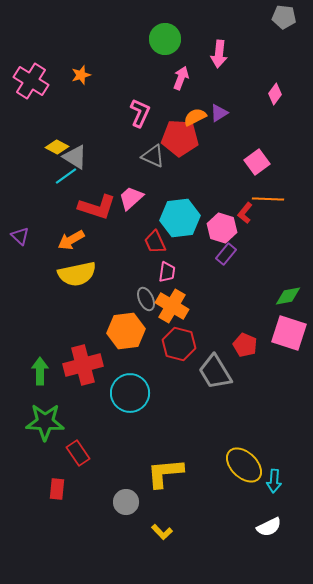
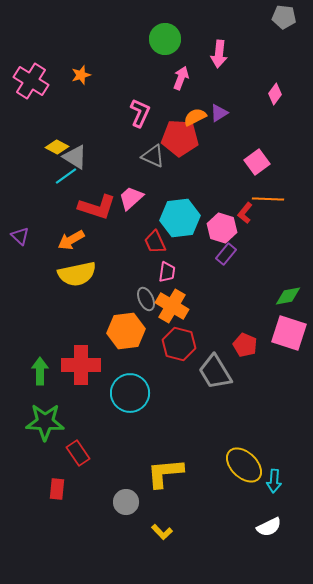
red cross at (83, 365): moved 2 px left; rotated 15 degrees clockwise
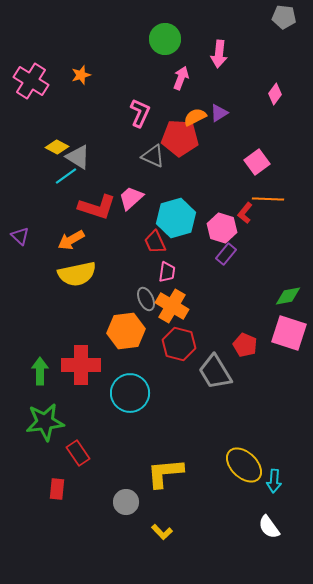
gray triangle at (75, 157): moved 3 px right
cyan hexagon at (180, 218): moved 4 px left; rotated 9 degrees counterclockwise
green star at (45, 422): rotated 9 degrees counterclockwise
white semicircle at (269, 527): rotated 80 degrees clockwise
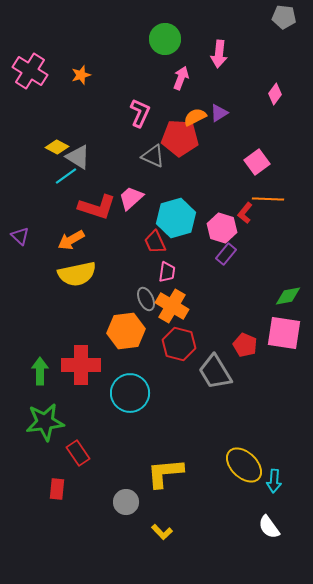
pink cross at (31, 81): moved 1 px left, 10 px up
pink square at (289, 333): moved 5 px left; rotated 9 degrees counterclockwise
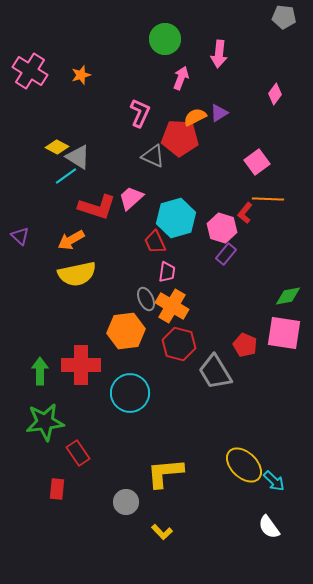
cyan arrow at (274, 481): rotated 50 degrees counterclockwise
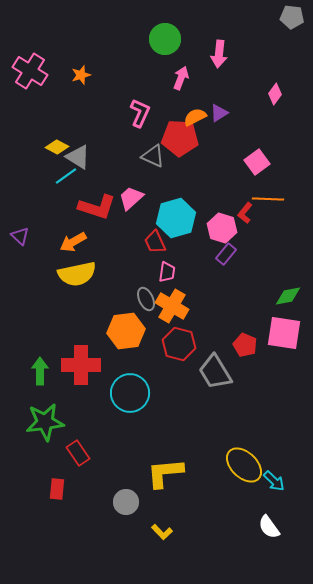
gray pentagon at (284, 17): moved 8 px right
orange arrow at (71, 240): moved 2 px right, 2 px down
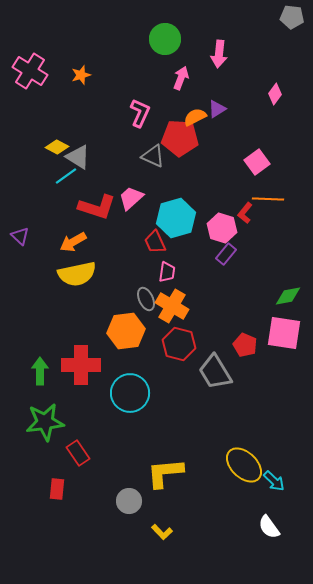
purple triangle at (219, 113): moved 2 px left, 4 px up
gray circle at (126, 502): moved 3 px right, 1 px up
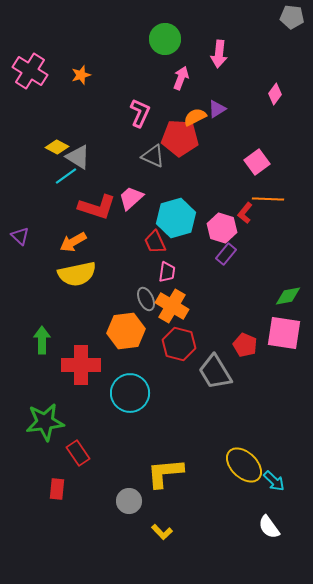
green arrow at (40, 371): moved 2 px right, 31 px up
